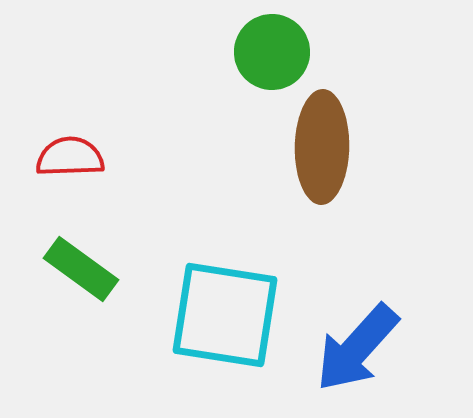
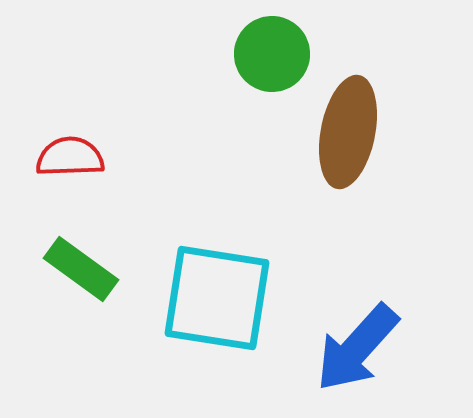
green circle: moved 2 px down
brown ellipse: moved 26 px right, 15 px up; rotated 10 degrees clockwise
cyan square: moved 8 px left, 17 px up
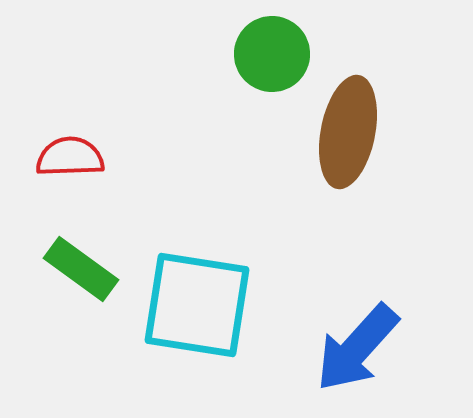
cyan square: moved 20 px left, 7 px down
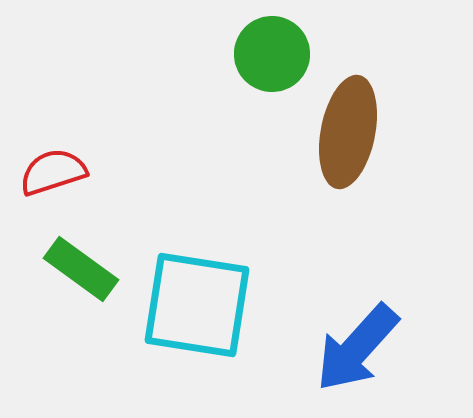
red semicircle: moved 17 px left, 15 px down; rotated 16 degrees counterclockwise
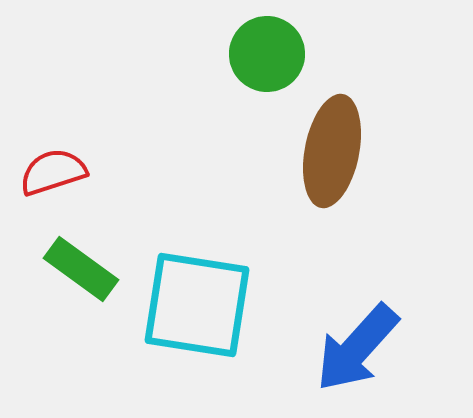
green circle: moved 5 px left
brown ellipse: moved 16 px left, 19 px down
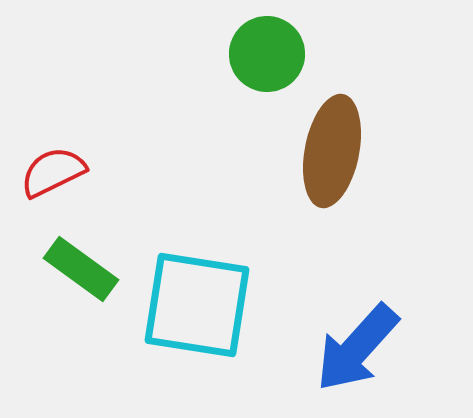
red semicircle: rotated 8 degrees counterclockwise
